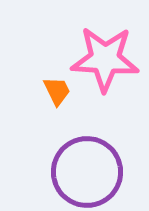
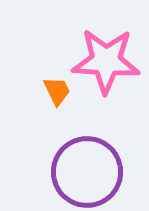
pink star: moved 1 px right, 2 px down
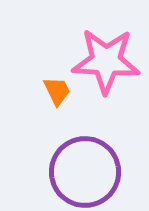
purple circle: moved 2 px left
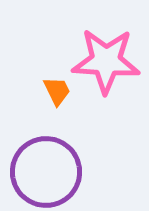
purple circle: moved 39 px left
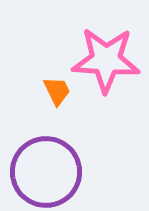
pink star: moved 1 px up
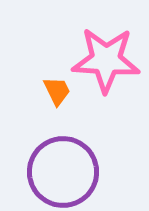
purple circle: moved 17 px right
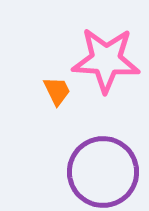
purple circle: moved 40 px right
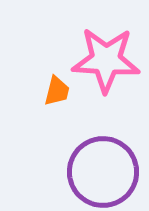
orange trapezoid: rotated 40 degrees clockwise
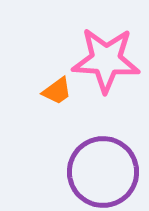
orange trapezoid: rotated 40 degrees clockwise
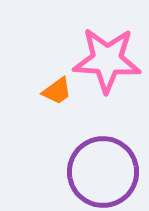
pink star: moved 1 px right
